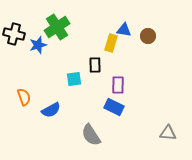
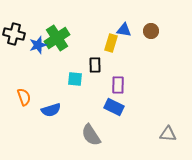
green cross: moved 11 px down
brown circle: moved 3 px right, 5 px up
cyan square: moved 1 px right; rotated 14 degrees clockwise
blue semicircle: rotated 12 degrees clockwise
gray triangle: moved 1 px down
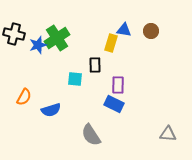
orange semicircle: rotated 48 degrees clockwise
blue rectangle: moved 3 px up
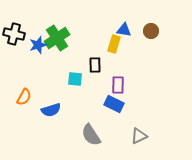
yellow rectangle: moved 3 px right, 1 px down
gray triangle: moved 29 px left, 2 px down; rotated 30 degrees counterclockwise
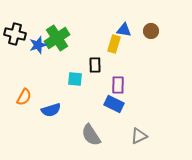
black cross: moved 1 px right
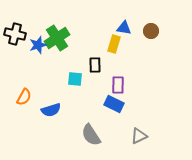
blue triangle: moved 2 px up
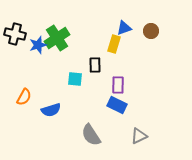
blue triangle: rotated 28 degrees counterclockwise
blue rectangle: moved 3 px right, 1 px down
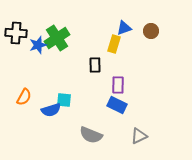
black cross: moved 1 px right, 1 px up; rotated 10 degrees counterclockwise
cyan square: moved 11 px left, 21 px down
gray semicircle: rotated 35 degrees counterclockwise
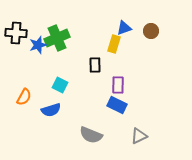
green cross: rotated 10 degrees clockwise
cyan square: moved 4 px left, 15 px up; rotated 21 degrees clockwise
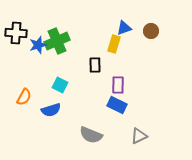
green cross: moved 3 px down
